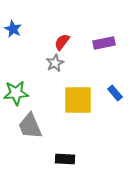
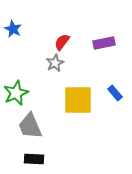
green star: rotated 20 degrees counterclockwise
black rectangle: moved 31 px left
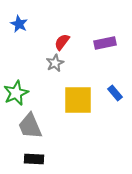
blue star: moved 6 px right, 5 px up
purple rectangle: moved 1 px right
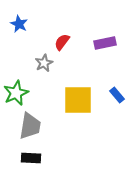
gray star: moved 11 px left
blue rectangle: moved 2 px right, 2 px down
gray trapezoid: rotated 148 degrees counterclockwise
black rectangle: moved 3 px left, 1 px up
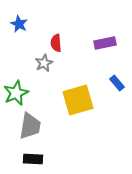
red semicircle: moved 6 px left, 1 px down; rotated 42 degrees counterclockwise
blue rectangle: moved 12 px up
yellow square: rotated 16 degrees counterclockwise
black rectangle: moved 2 px right, 1 px down
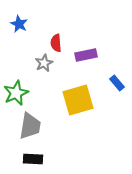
purple rectangle: moved 19 px left, 12 px down
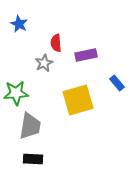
green star: rotated 20 degrees clockwise
